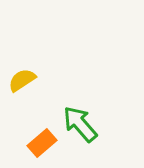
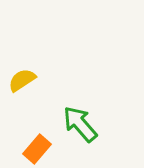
orange rectangle: moved 5 px left, 6 px down; rotated 8 degrees counterclockwise
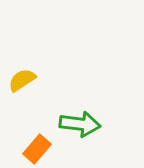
green arrow: rotated 138 degrees clockwise
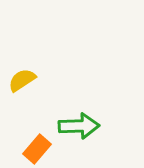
green arrow: moved 1 px left, 2 px down; rotated 9 degrees counterclockwise
